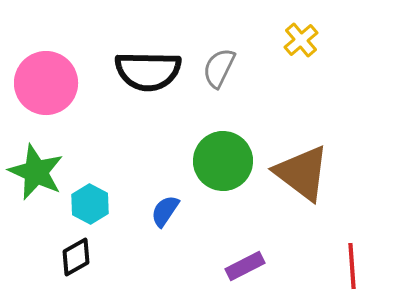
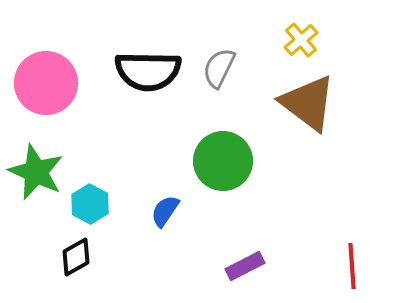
brown triangle: moved 6 px right, 70 px up
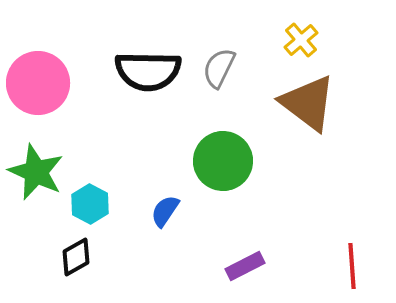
pink circle: moved 8 px left
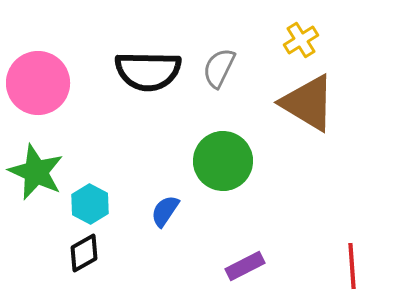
yellow cross: rotated 8 degrees clockwise
brown triangle: rotated 6 degrees counterclockwise
black diamond: moved 8 px right, 4 px up
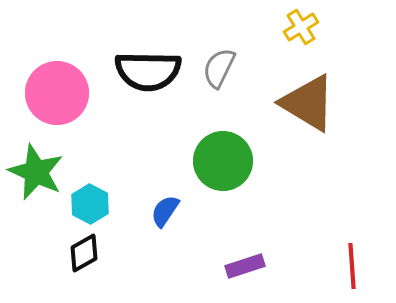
yellow cross: moved 13 px up
pink circle: moved 19 px right, 10 px down
purple rectangle: rotated 9 degrees clockwise
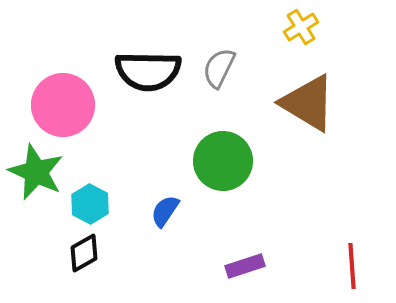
pink circle: moved 6 px right, 12 px down
